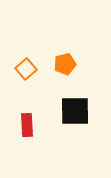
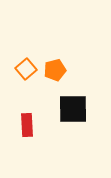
orange pentagon: moved 10 px left, 6 px down
black square: moved 2 px left, 2 px up
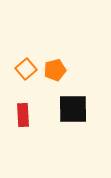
red rectangle: moved 4 px left, 10 px up
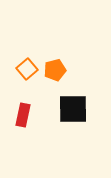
orange square: moved 1 px right
red rectangle: rotated 15 degrees clockwise
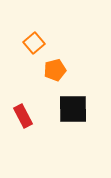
orange square: moved 7 px right, 26 px up
red rectangle: moved 1 px down; rotated 40 degrees counterclockwise
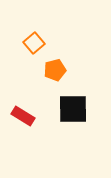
red rectangle: rotated 30 degrees counterclockwise
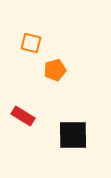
orange square: moved 3 px left; rotated 35 degrees counterclockwise
black square: moved 26 px down
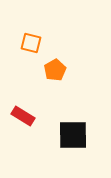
orange pentagon: rotated 15 degrees counterclockwise
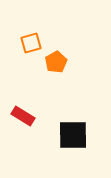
orange square: rotated 30 degrees counterclockwise
orange pentagon: moved 1 px right, 8 px up
